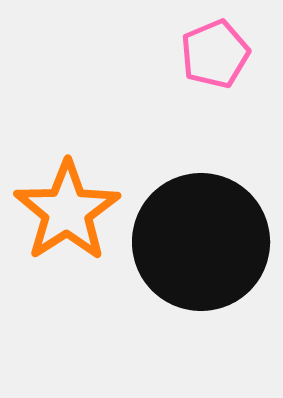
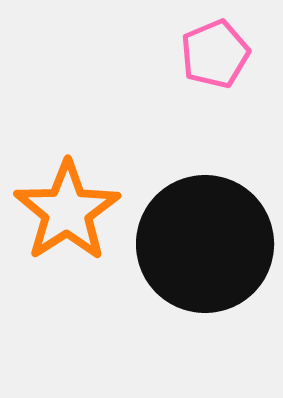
black circle: moved 4 px right, 2 px down
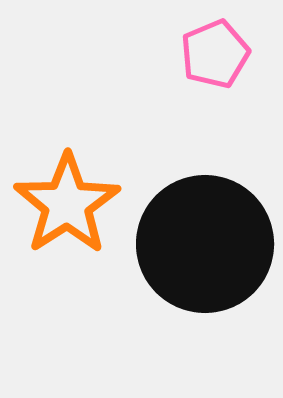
orange star: moved 7 px up
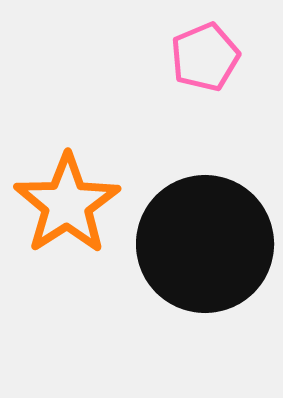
pink pentagon: moved 10 px left, 3 px down
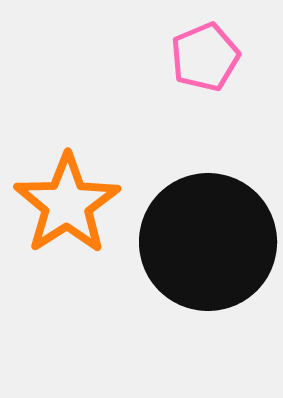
black circle: moved 3 px right, 2 px up
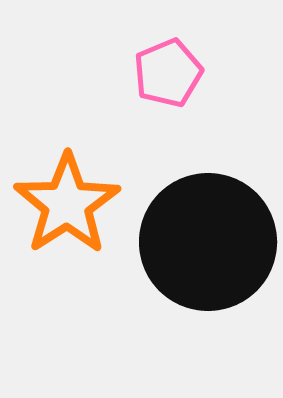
pink pentagon: moved 37 px left, 16 px down
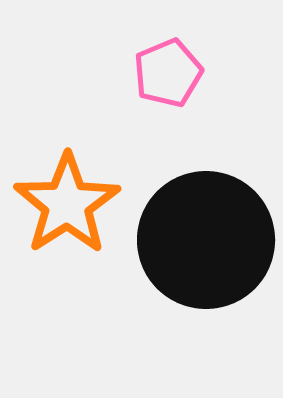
black circle: moved 2 px left, 2 px up
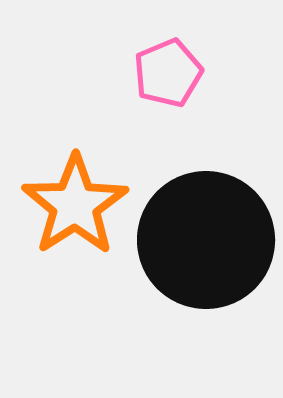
orange star: moved 8 px right, 1 px down
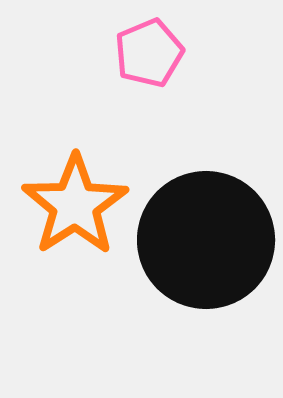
pink pentagon: moved 19 px left, 20 px up
